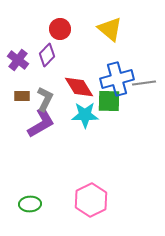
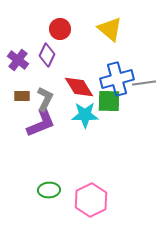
purple diamond: rotated 20 degrees counterclockwise
purple L-shape: rotated 8 degrees clockwise
green ellipse: moved 19 px right, 14 px up
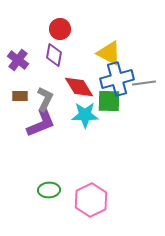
yellow triangle: moved 1 px left, 24 px down; rotated 12 degrees counterclockwise
purple diamond: moved 7 px right; rotated 15 degrees counterclockwise
brown rectangle: moved 2 px left
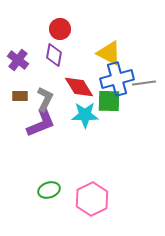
green ellipse: rotated 15 degrees counterclockwise
pink hexagon: moved 1 px right, 1 px up
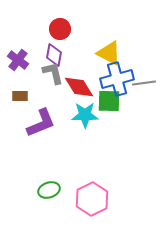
gray L-shape: moved 8 px right, 26 px up; rotated 40 degrees counterclockwise
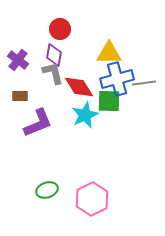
yellow triangle: rotated 28 degrees counterclockwise
cyan star: rotated 24 degrees counterclockwise
purple L-shape: moved 3 px left
green ellipse: moved 2 px left
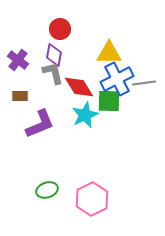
blue cross: rotated 12 degrees counterclockwise
purple L-shape: moved 2 px right, 1 px down
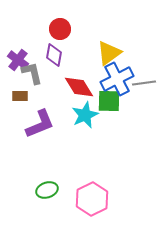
yellow triangle: rotated 36 degrees counterclockwise
gray L-shape: moved 21 px left
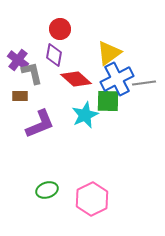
red diamond: moved 3 px left, 8 px up; rotated 16 degrees counterclockwise
green square: moved 1 px left
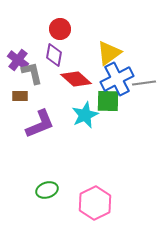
pink hexagon: moved 3 px right, 4 px down
